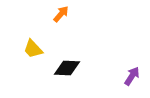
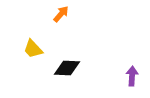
purple arrow: rotated 30 degrees counterclockwise
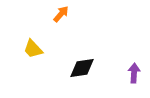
black diamond: moved 15 px right; rotated 12 degrees counterclockwise
purple arrow: moved 2 px right, 3 px up
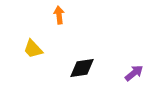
orange arrow: moved 2 px left, 1 px down; rotated 48 degrees counterclockwise
purple arrow: rotated 48 degrees clockwise
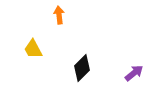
yellow trapezoid: rotated 15 degrees clockwise
black diamond: rotated 36 degrees counterclockwise
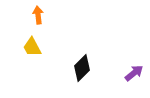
orange arrow: moved 21 px left
yellow trapezoid: moved 1 px left, 2 px up
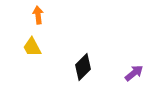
black diamond: moved 1 px right, 1 px up
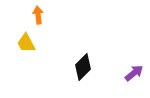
yellow trapezoid: moved 6 px left, 4 px up
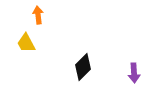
purple arrow: rotated 126 degrees clockwise
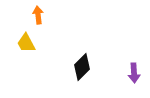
black diamond: moved 1 px left
